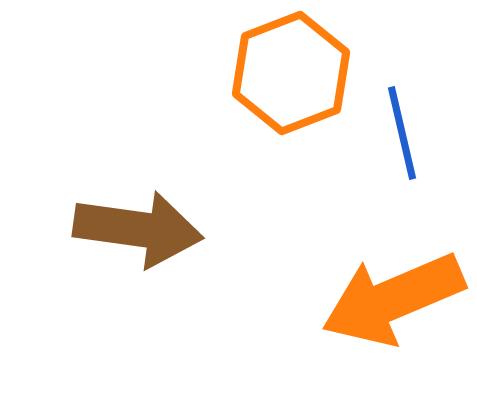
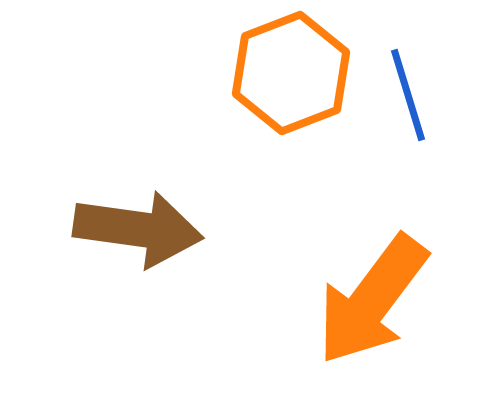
blue line: moved 6 px right, 38 px up; rotated 4 degrees counterclockwise
orange arrow: moved 21 px left, 1 px down; rotated 30 degrees counterclockwise
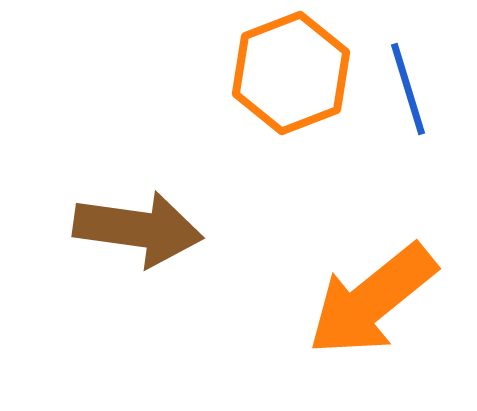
blue line: moved 6 px up
orange arrow: rotated 14 degrees clockwise
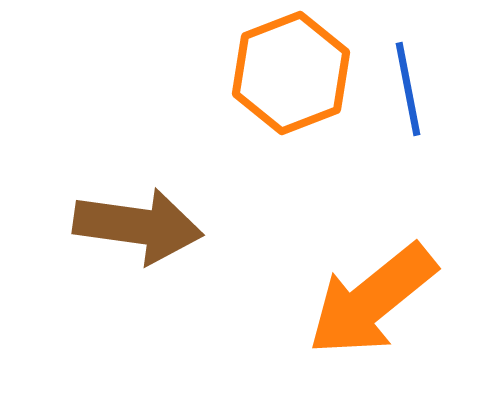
blue line: rotated 6 degrees clockwise
brown arrow: moved 3 px up
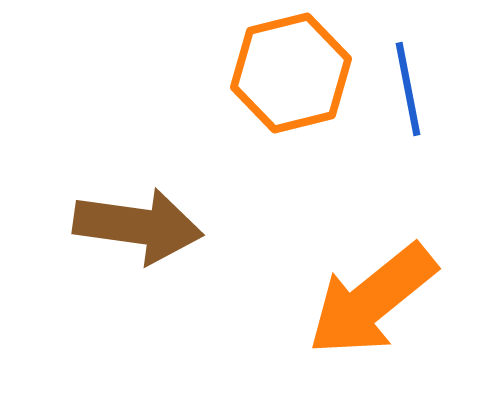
orange hexagon: rotated 7 degrees clockwise
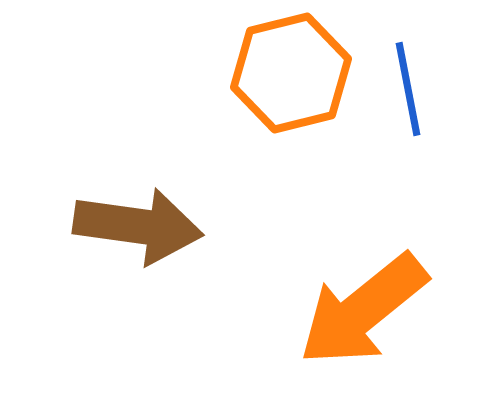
orange arrow: moved 9 px left, 10 px down
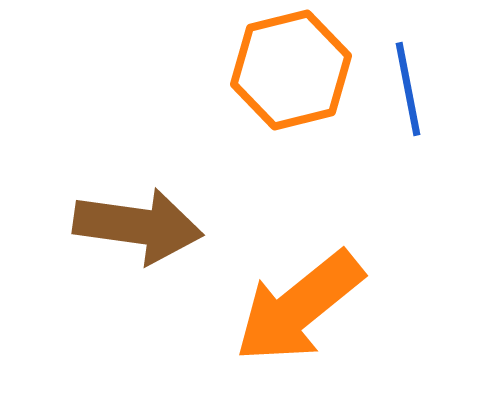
orange hexagon: moved 3 px up
orange arrow: moved 64 px left, 3 px up
